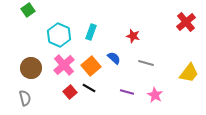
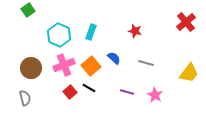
red star: moved 2 px right, 5 px up
pink cross: rotated 20 degrees clockwise
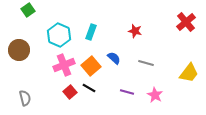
brown circle: moved 12 px left, 18 px up
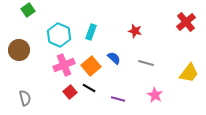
purple line: moved 9 px left, 7 px down
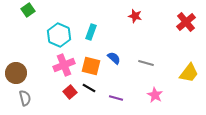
red star: moved 15 px up
brown circle: moved 3 px left, 23 px down
orange square: rotated 36 degrees counterclockwise
purple line: moved 2 px left, 1 px up
